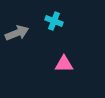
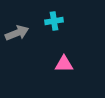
cyan cross: rotated 30 degrees counterclockwise
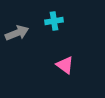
pink triangle: moved 1 px right, 1 px down; rotated 36 degrees clockwise
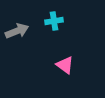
gray arrow: moved 2 px up
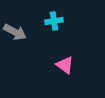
gray arrow: moved 2 px left, 1 px down; rotated 50 degrees clockwise
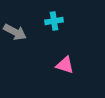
pink triangle: rotated 18 degrees counterclockwise
